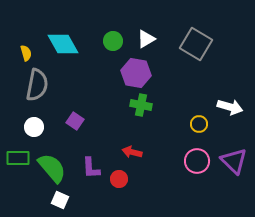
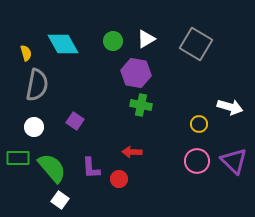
red arrow: rotated 12 degrees counterclockwise
white square: rotated 12 degrees clockwise
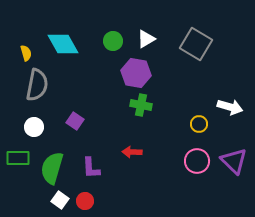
green semicircle: rotated 124 degrees counterclockwise
red circle: moved 34 px left, 22 px down
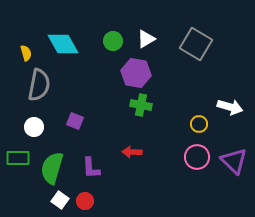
gray semicircle: moved 2 px right
purple square: rotated 12 degrees counterclockwise
pink circle: moved 4 px up
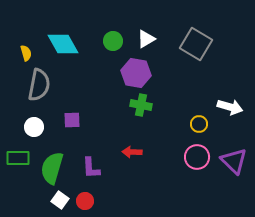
purple square: moved 3 px left, 1 px up; rotated 24 degrees counterclockwise
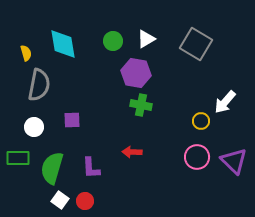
cyan diamond: rotated 20 degrees clockwise
white arrow: moved 5 px left, 5 px up; rotated 115 degrees clockwise
yellow circle: moved 2 px right, 3 px up
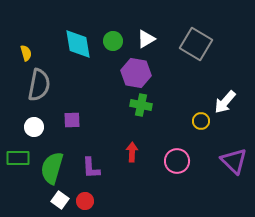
cyan diamond: moved 15 px right
red arrow: rotated 90 degrees clockwise
pink circle: moved 20 px left, 4 px down
